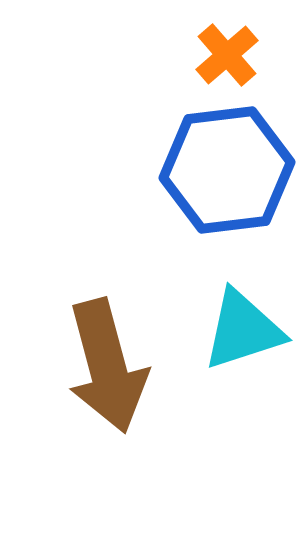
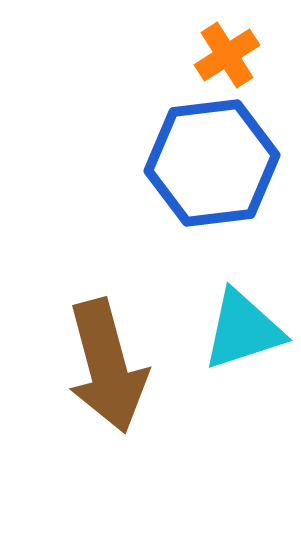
orange cross: rotated 8 degrees clockwise
blue hexagon: moved 15 px left, 7 px up
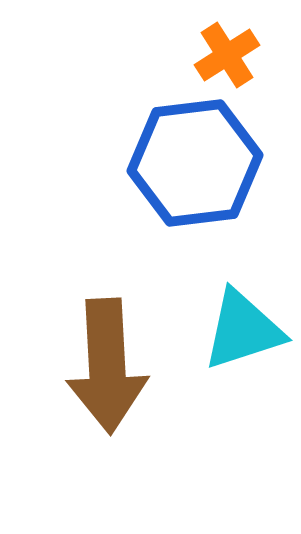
blue hexagon: moved 17 px left
brown arrow: rotated 12 degrees clockwise
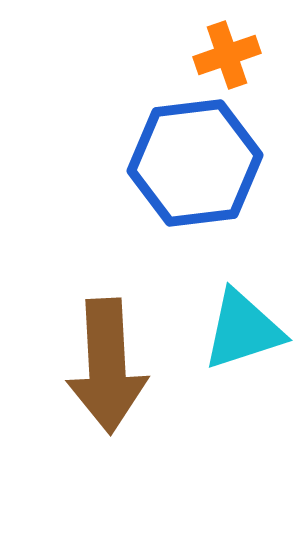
orange cross: rotated 14 degrees clockwise
